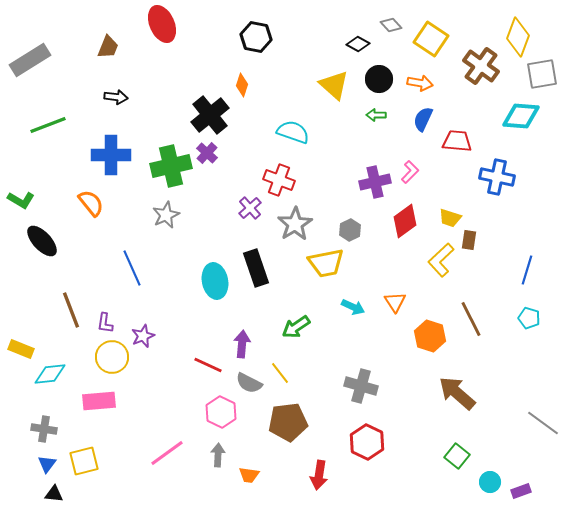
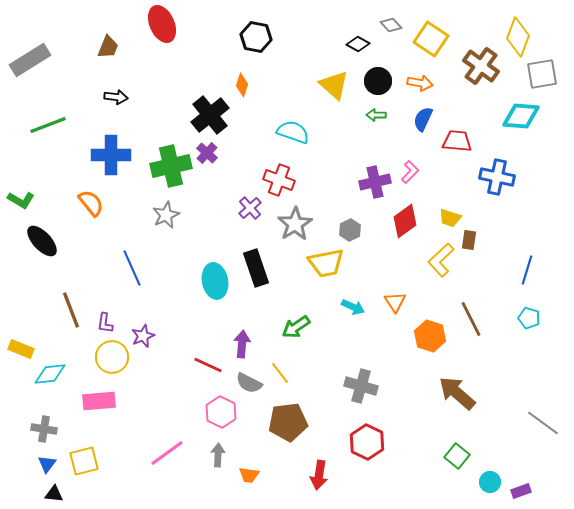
black circle at (379, 79): moved 1 px left, 2 px down
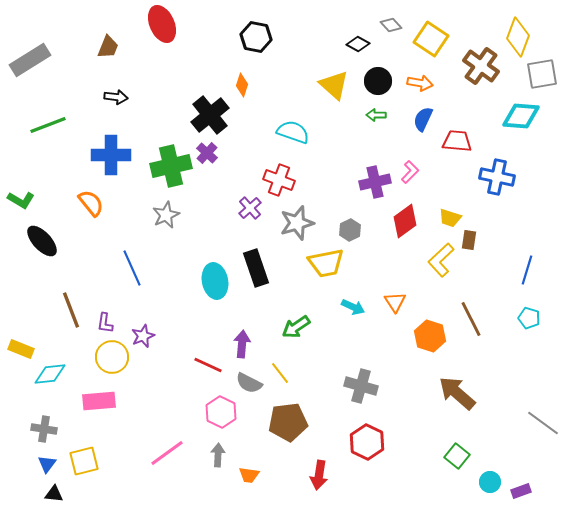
gray star at (295, 224): moved 2 px right, 1 px up; rotated 16 degrees clockwise
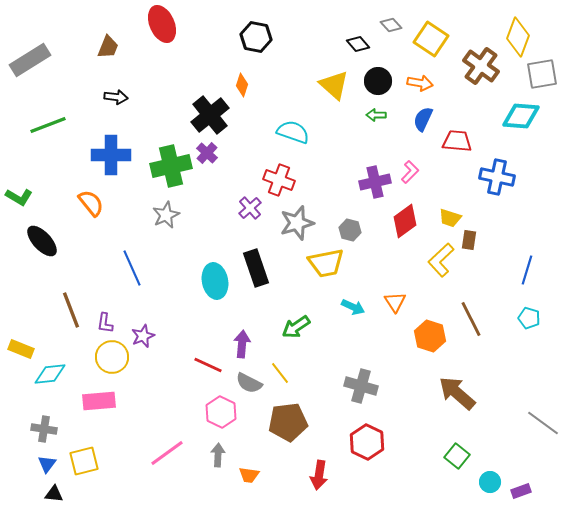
black diamond at (358, 44): rotated 20 degrees clockwise
green L-shape at (21, 200): moved 2 px left, 3 px up
gray hexagon at (350, 230): rotated 20 degrees counterclockwise
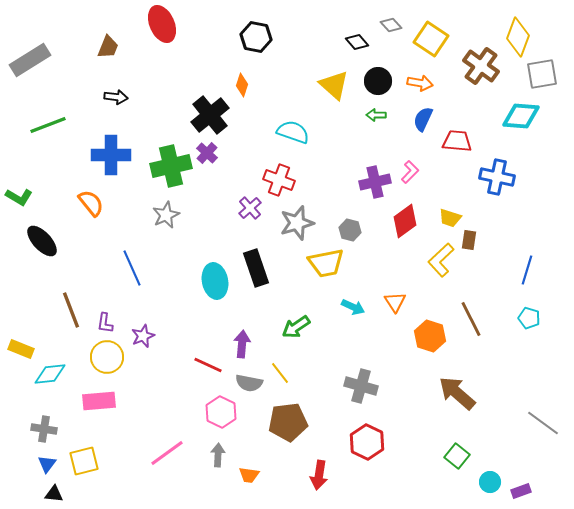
black diamond at (358, 44): moved 1 px left, 2 px up
yellow circle at (112, 357): moved 5 px left
gray semicircle at (249, 383): rotated 16 degrees counterclockwise
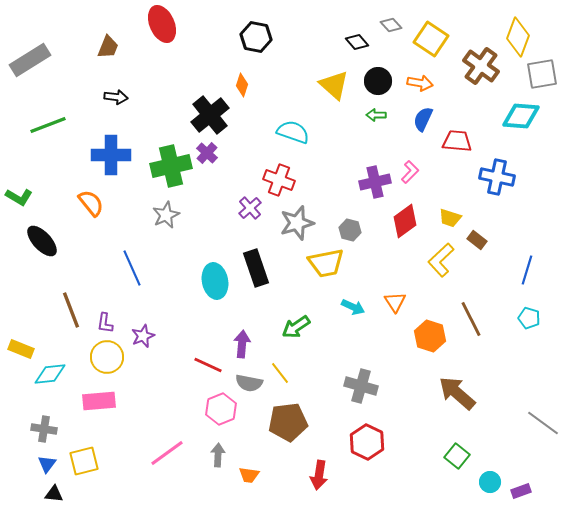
brown rectangle at (469, 240): moved 8 px right; rotated 60 degrees counterclockwise
pink hexagon at (221, 412): moved 3 px up; rotated 12 degrees clockwise
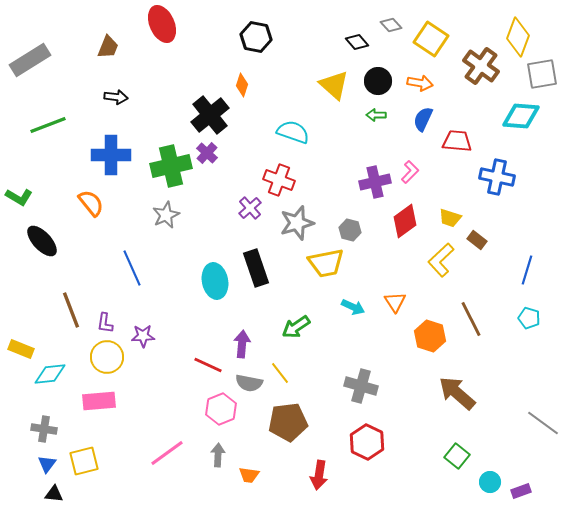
purple star at (143, 336): rotated 20 degrees clockwise
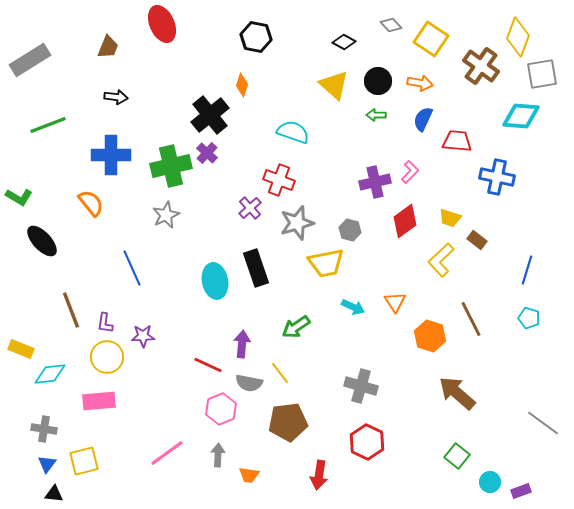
black diamond at (357, 42): moved 13 px left; rotated 20 degrees counterclockwise
